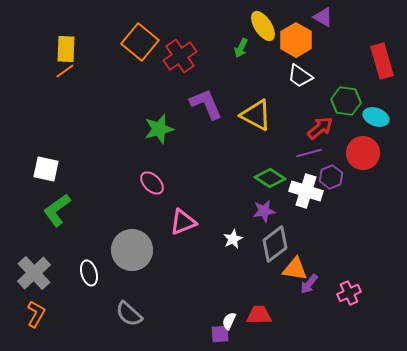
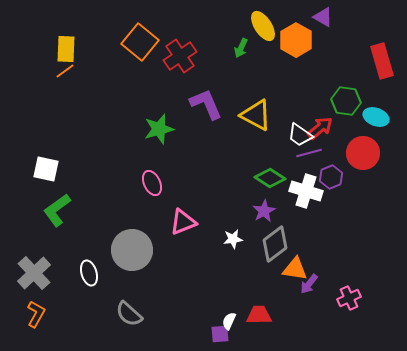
white trapezoid: moved 59 px down
pink ellipse: rotated 20 degrees clockwise
purple star: rotated 20 degrees counterclockwise
white star: rotated 18 degrees clockwise
pink cross: moved 5 px down
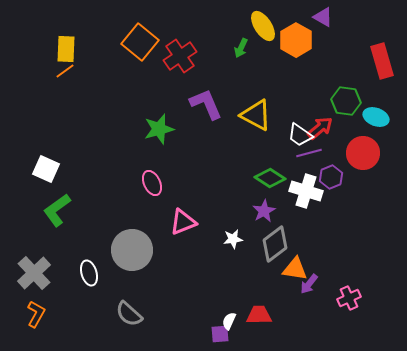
white square: rotated 12 degrees clockwise
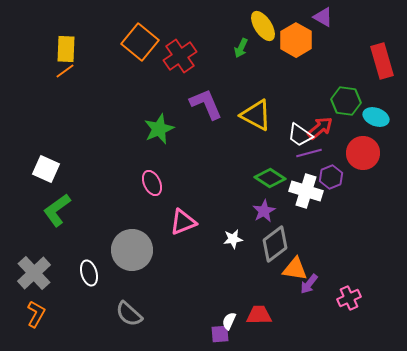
green star: rotated 8 degrees counterclockwise
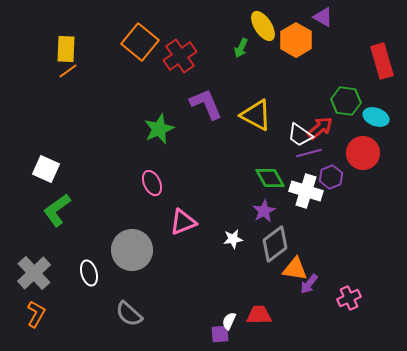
orange line: moved 3 px right
green diamond: rotated 28 degrees clockwise
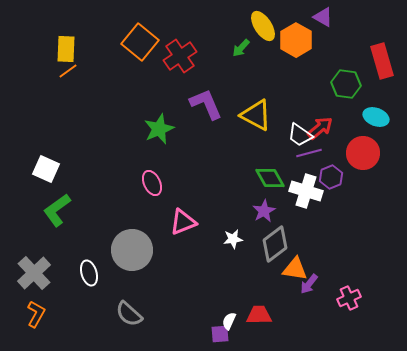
green arrow: rotated 18 degrees clockwise
green hexagon: moved 17 px up
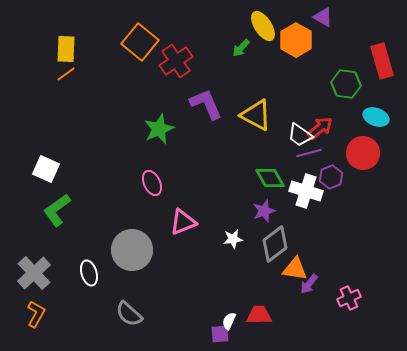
red cross: moved 4 px left, 5 px down
orange line: moved 2 px left, 3 px down
purple star: rotated 10 degrees clockwise
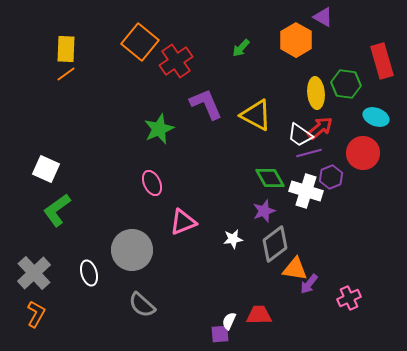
yellow ellipse: moved 53 px right, 67 px down; rotated 28 degrees clockwise
gray semicircle: moved 13 px right, 9 px up
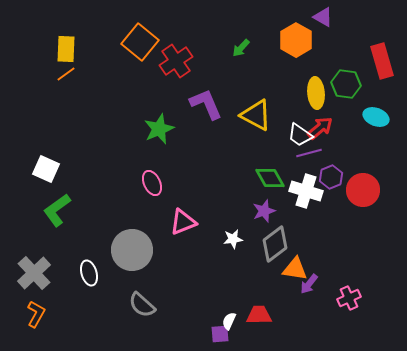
red circle: moved 37 px down
